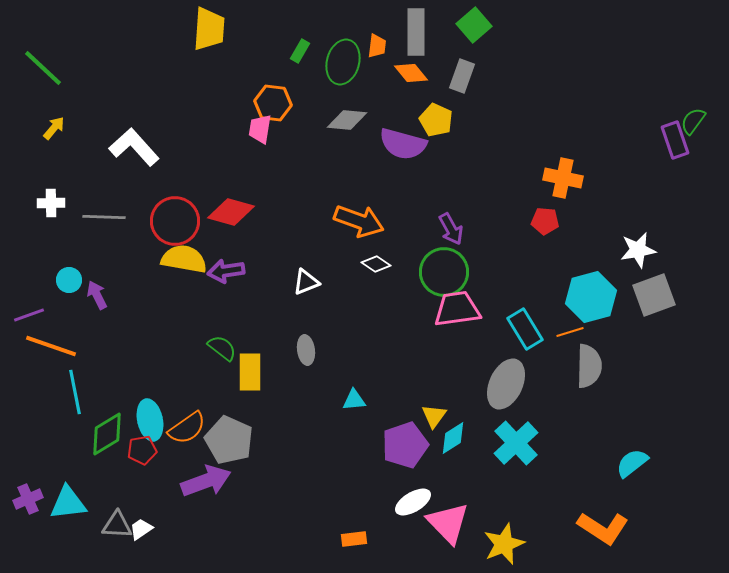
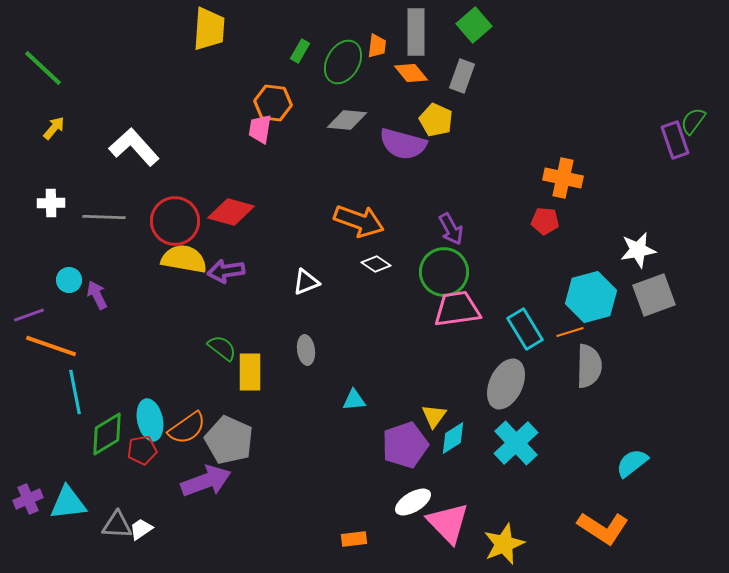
green ellipse at (343, 62): rotated 15 degrees clockwise
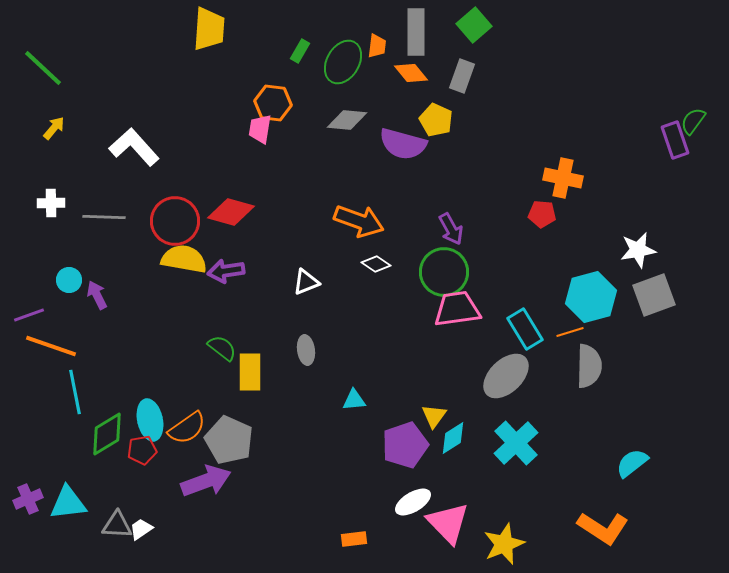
red pentagon at (545, 221): moved 3 px left, 7 px up
gray ellipse at (506, 384): moved 8 px up; rotated 21 degrees clockwise
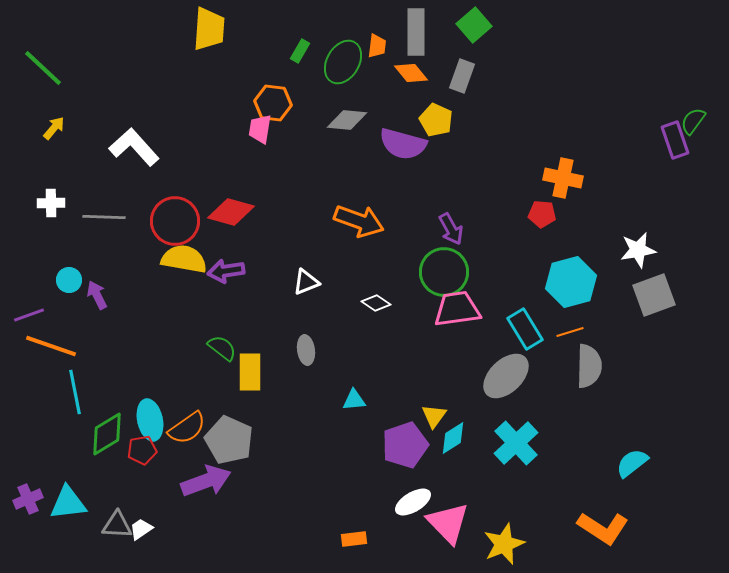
white diamond at (376, 264): moved 39 px down
cyan hexagon at (591, 297): moved 20 px left, 15 px up
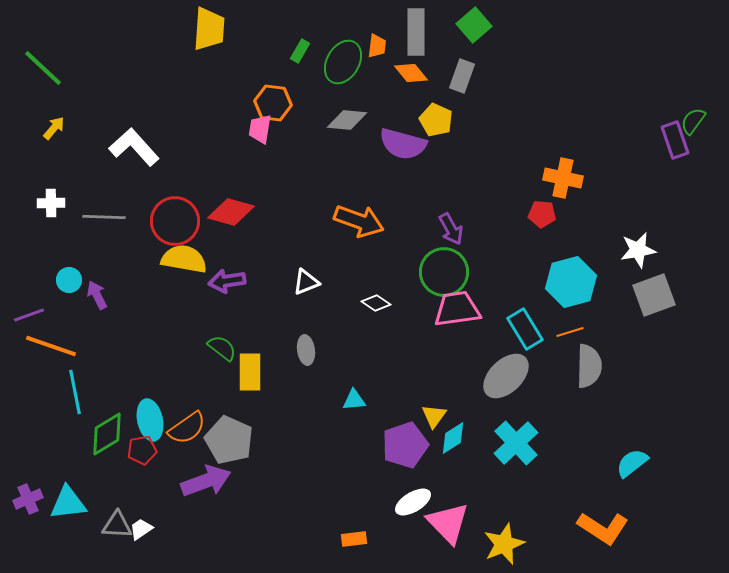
purple arrow at (226, 271): moved 1 px right, 10 px down
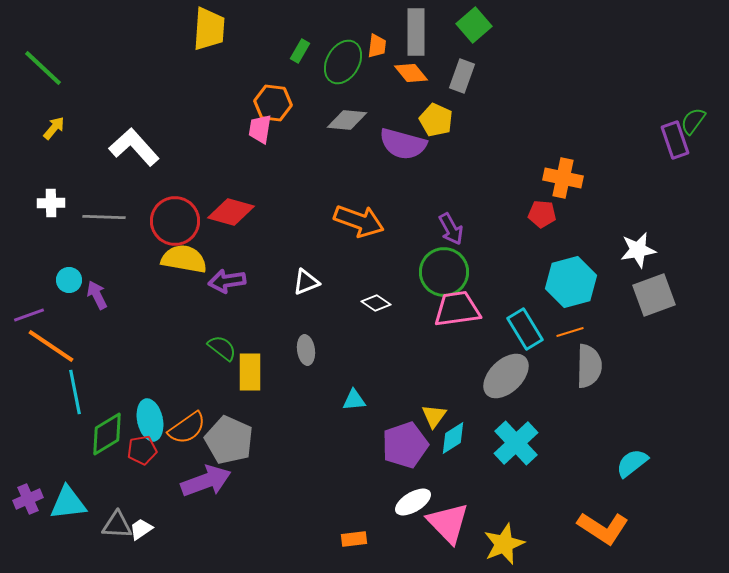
orange line at (51, 346): rotated 15 degrees clockwise
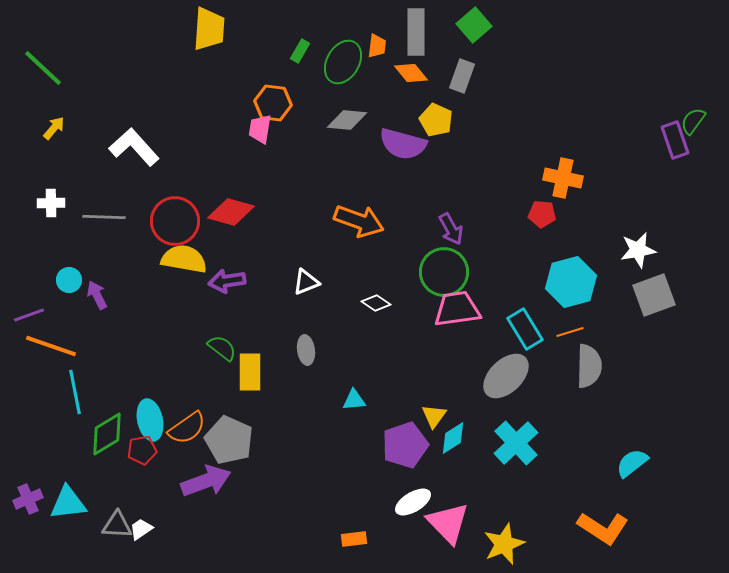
orange line at (51, 346): rotated 15 degrees counterclockwise
